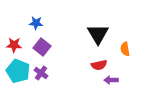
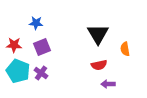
purple square: rotated 30 degrees clockwise
purple arrow: moved 3 px left, 4 px down
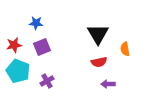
red star: rotated 14 degrees counterclockwise
red semicircle: moved 3 px up
purple cross: moved 6 px right, 8 px down; rotated 24 degrees clockwise
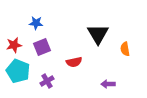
red semicircle: moved 25 px left
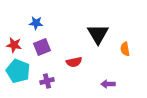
red star: rotated 21 degrees clockwise
purple cross: rotated 16 degrees clockwise
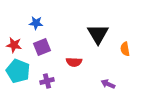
red semicircle: rotated 14 degrees clockwise
purple arrow: rotated 24 degrees clockwise
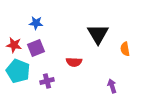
purple square: moved 6 px left, 1 px down
purple arrow: moved 4 px right, 2 px down; rotated 48 degrees clockwise
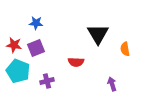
red semicircle: moved 2 px right
purple arrow: moved 2 px up
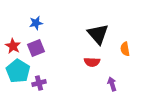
blue star: rotated 16 degrees counterclockwise
black triangle: rotated 10 degrees counterclockwise
red star: moved 1 px left, 1 px down; rotated 21 degrees clockwise
red semicircle: moved 16 px right
cyan pentagon: rotated 10 degrees clockwise
purple cross: moved 8 px left, 2 px down
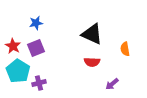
black triangle: moved 6 px left; rotated 25 degrees counterclockwise
purple arrow: rotated 112 degrees counterclockwise
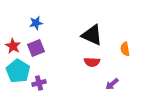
black triangle: moved 1 px down
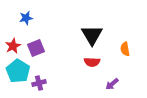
blue star: moved 10 px left, 5 px up
black triangle: rotated 35 degrees clockwise
red star: rotated 14 degrees clockwise
